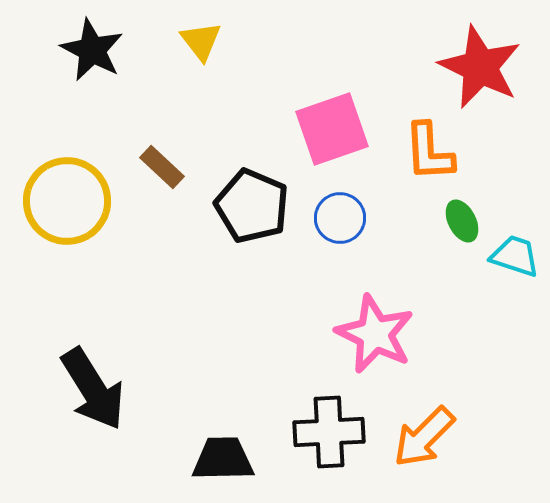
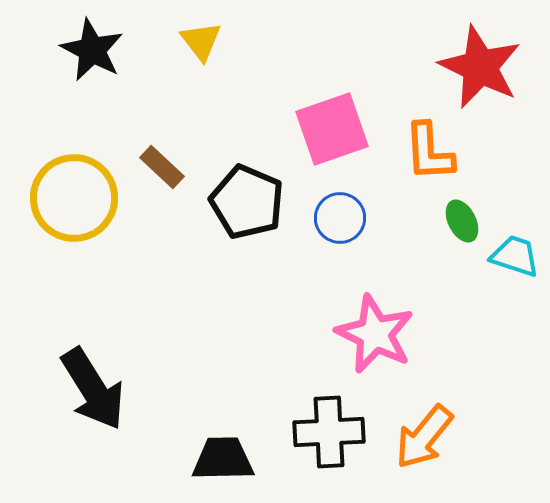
yellow circle: moved 7 px right, 3 px up
black pentagon: moved 5 px left, 4 px up
orange arrow: rotated 6 degrees counterclockwise
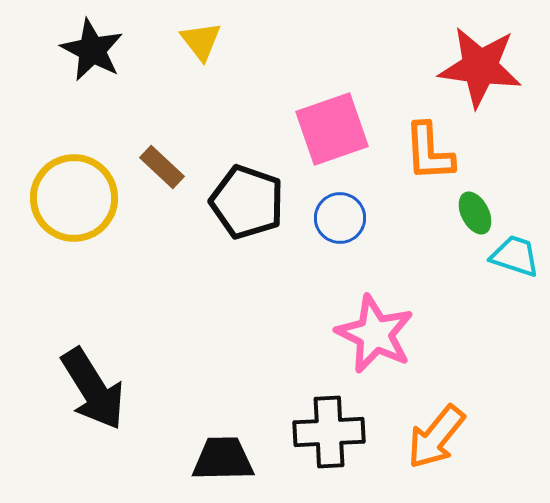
red star: rotated 18 degrees counterclockwise
black pentagon: rotated 4 degrees counterclockwise
green ellipse: moved 13 px right, 8 px up
orange arrow: moved 12 px right
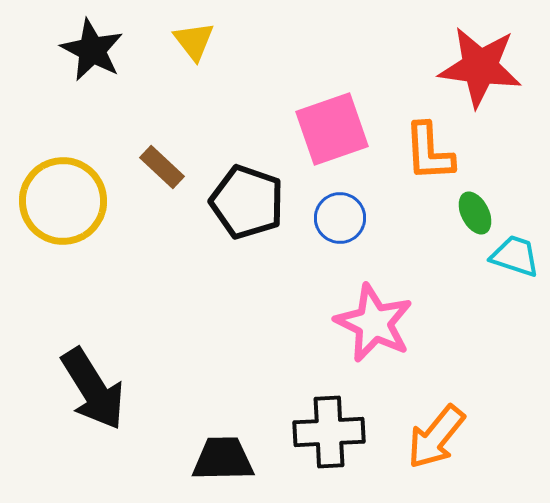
yellow triangle: moved 7 px left
yellow circle: moved 11 px left, 3 px down
pink star: moved 1 px left, 11 px up
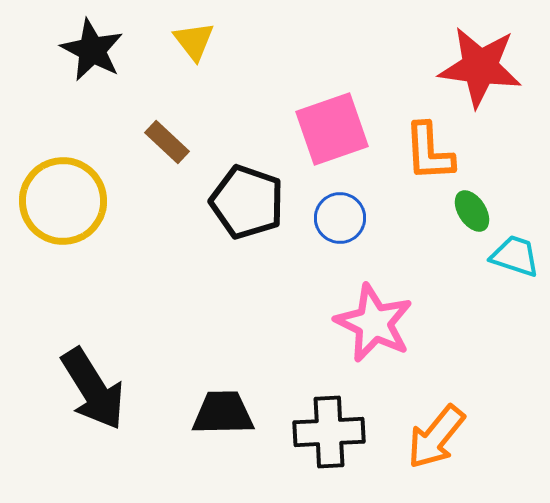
brown rectangle: moved 5 px right, 25 px up
green ellipse: moved 3 px left, 2 px up; rotated 6 degrees counterclockwise
black trapezoid: moved 46 px up
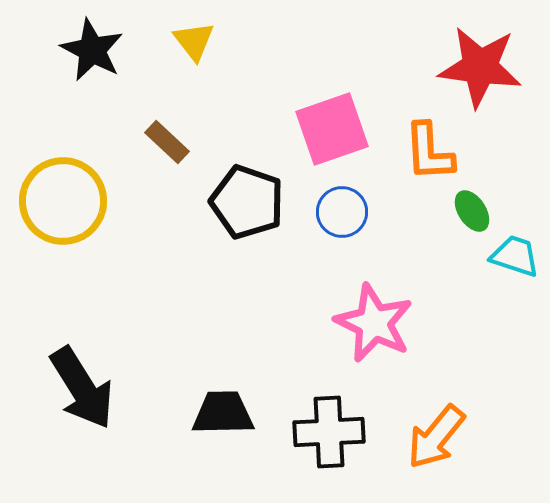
blue circle: moved 2 px right, 6 px up
black arrow: moved 11 px left, 1 px up
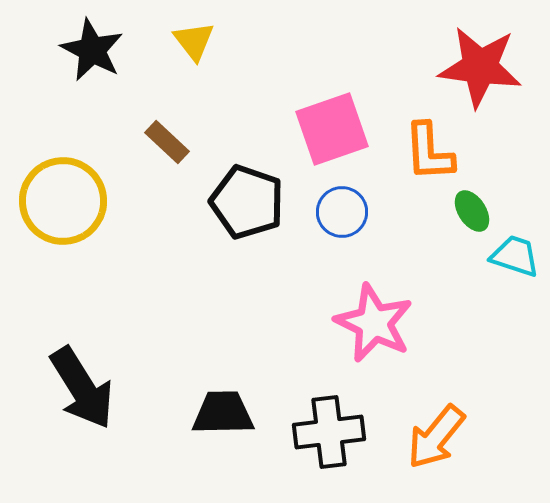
black cross: rotated 4 degrees counterclockwise
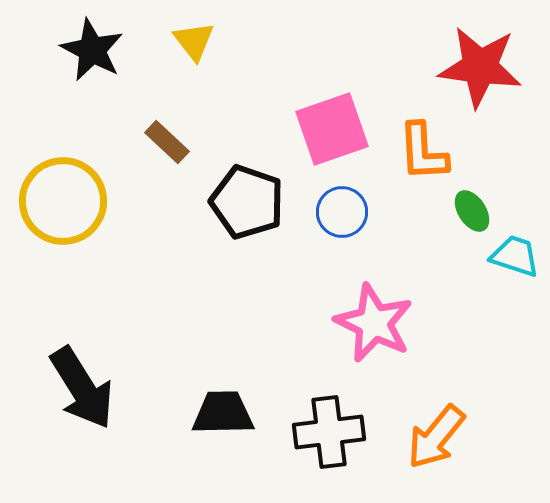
orange L-shape: moved 6 px left
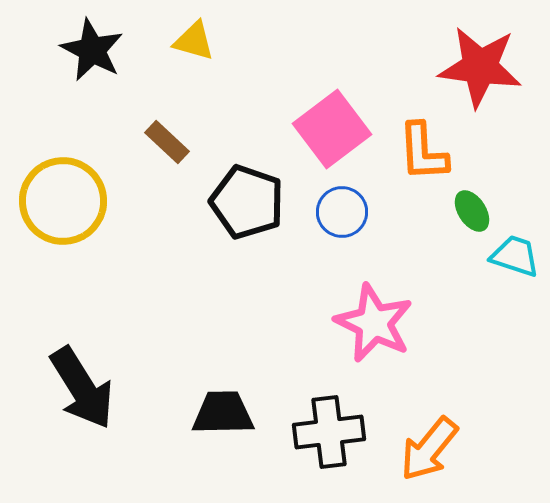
yellow triangle: rotated 36 degrees counterclockwise
pink square: rotated 18 degrees counterclockwise
orange arrow: moved 7 px left, 12 px down
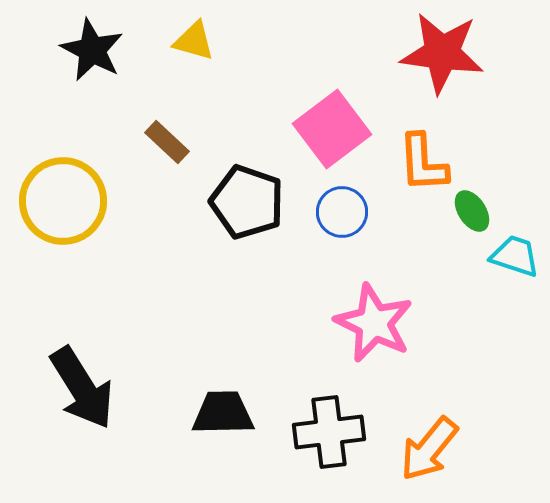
red star: moved 38 px left, 14 px up
orange L-shape: moved 11 px down
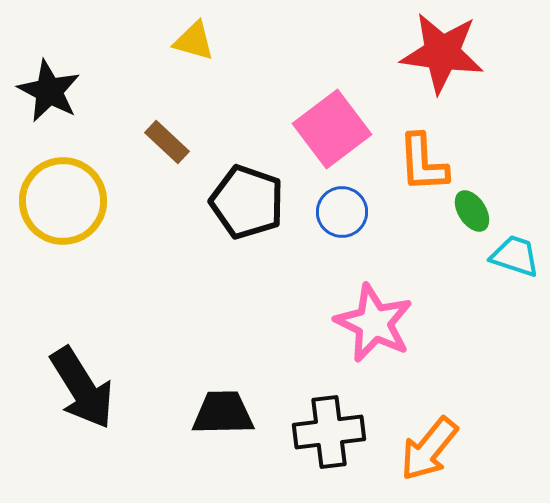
black star: moved 43 px left, 41 px down
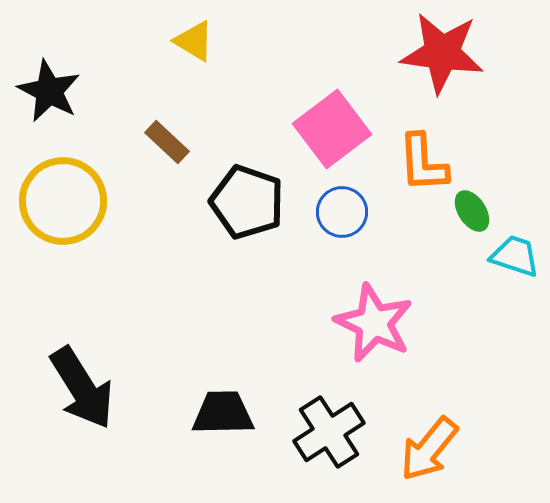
yellow triangle: rotated 15 degrees clockwise
black cross: rotated 26 degrees counterclockwise
